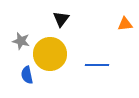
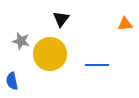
blue semicircle: moved 15 px left, 6 px down
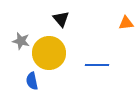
black triangle: rotated 18 degrees counterclockwise
orange triangle: moved 1 px right, 1 px up
yellow circle: moved 1 px left, 1 px up
blue semicircle: moved 20 px right
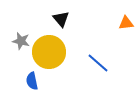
yellow circle: moved 1 px up
blue line: moved 1 px right, 2 px up; rotated 40 degrees clockwise
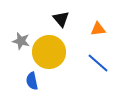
orange triangle: moved 28 px left, 6 px down
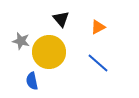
orange triangle: moved 2 px up; rotated 21 degrees counterclockwise
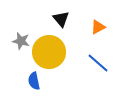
blue semicircle: moved 2 px right
